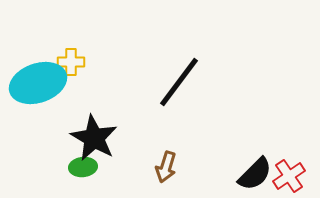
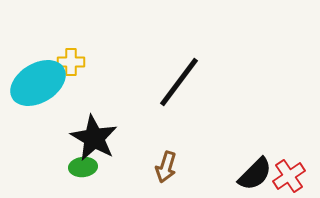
cyan ellipse: rotated 12 degrees counterclockwise
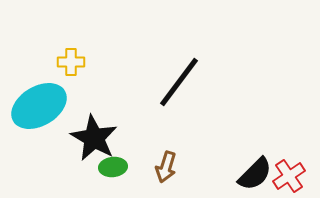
cyan ellipse: moved 1 px right, 23 px down
green ellipse: moved 30 px right
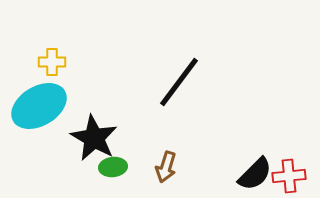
yellow cross: moved 19 px left
red cross: rotated 28 degrees clockwise
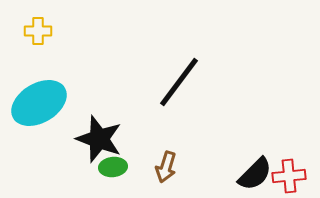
yellow cross: moved 14 px left, 31 px up
cyan ellipse: moved 3 px up
black star: moved 5 px right, 1 px down; rotated 9 degrees counterclockwise
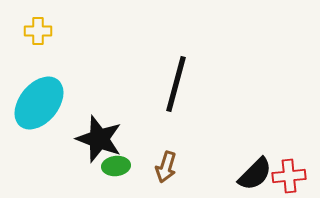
black line: moved 3 px left, 2 px down; rotated 22 degrees counterclockwise
cyan ellipse: rotated 20 degrees counterclockwise
green ellipse: moved 3 px right, 1 px up
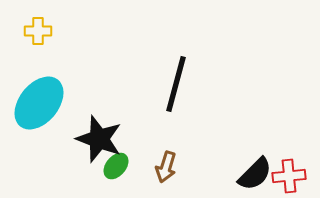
green ellipse: rotated 44 degrees counterclockwise
